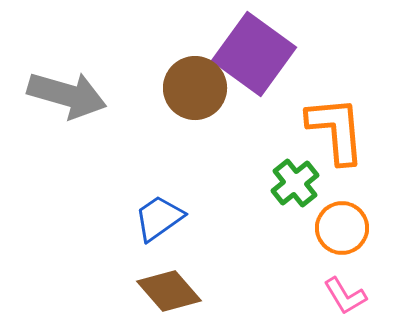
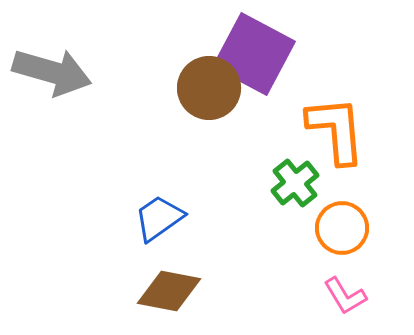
purple square: rotated 8 degrees counterclockwise
brown circle: moved 14 px right
gray arrow: moved 15 px left, 23 px up
brown diamond: rotated 38 degrees counterclockwise
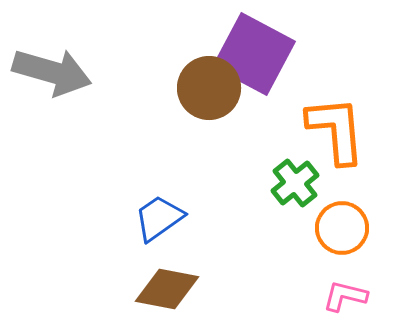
brown diamond: moved 2 px left, 2 px up
pink L-shape: rotated 135 degrees clockwise
